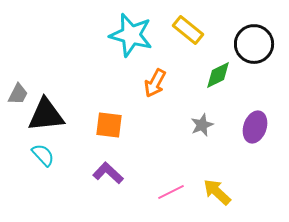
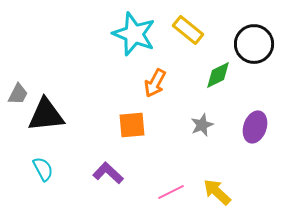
cyan star: moved 3 px right, 1 px up; rotated 6 degrees clockwise
orange square: moved 23 px right; rotated 12 degrees counterclockwise
cyan semicircle: moved 14 px down; rotated 15 degrees clockwise
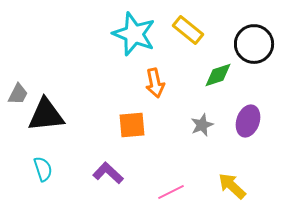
green diamond: rotated 8 degrees clockwise
orange arrow: rotated 40 degrees counterclockwise
purple ellipse: moved 7 px left, 6 px up
cyan semicircle: rotated 10 degrees clockwise
yellow arrow: moved 15 px right, 6 px up
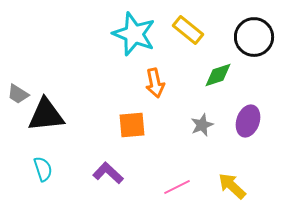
black circle: moved 7 px up
gray trapezoid: rotated 95 degrees clockwise
pink line: moved 6 px right, 5 px up
